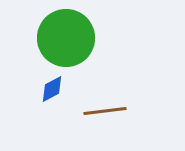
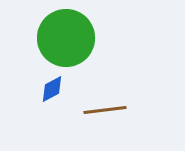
brown line: moved 1 px up
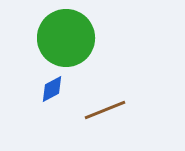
brown line: rotated 15 degrees counterclockwise
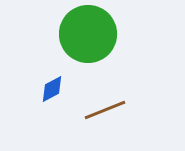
green circle: moved 22 px right, 4 px up
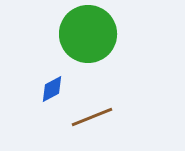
brown line: moved 13 px left, 7 px down
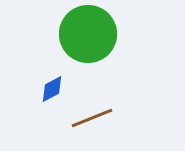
brown line: moved 1 px down
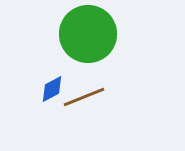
brown line: moved 8 px left, 21 px up
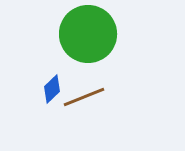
blue diamond: rotated 16 degrees counterclockwise
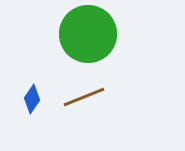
blue diamond: moved 20 px left, 10 px down; rotated 12 degrees counterclockwise
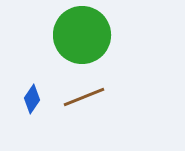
green circle: moved 6 px left, 1 px down
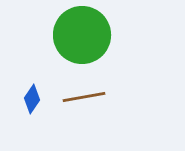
brown line: rotated 12 degrees clockwise
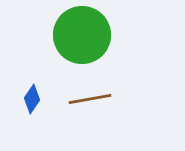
brown line: moved 6 px right, 2 px down
